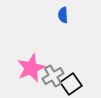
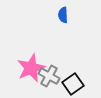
gray cross: moved 4 px left; rotated 30 degrees counterclockwise
black square: moved 2 px right
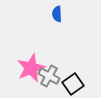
blue semicircle: moved 6 px left, 1 px up
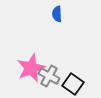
black square: rotated 20 degrees counterclockwise
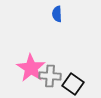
pink star: rotated 16 degrees counterclockwise
gray cross: moved 1 px right; rotated 25 degrees counterclockwise
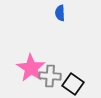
blue semicircle: moved 3 px right, 1 px up
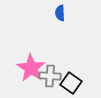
black square: moved 2 px left, 1 px up
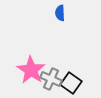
pink star: moved 2 px down
gray cross: moved 1 px right, 3 px down; rotated 20 degrees clockwise
